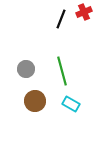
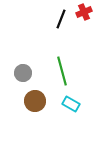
gray circle: moved 3 px left, 4 px down
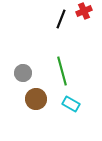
red cross: moved 1 px up
brown circle: moved 1 px right, 2 px up
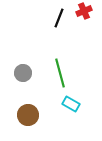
black line: moved 2 px left, 1 px up
green line: moved 2 px left, 2 px down
brown circle: moved 8 px left, 16 px down
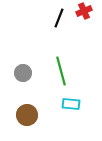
green line: moved 1 px right, 2 px up
cyan rectangle: rotated 24 degrees counterclockwise
brown circle: moved 1 px left
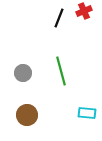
cyan rectangle: moved 16 px right, 9 px down
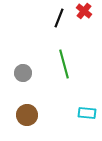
red cross: rotated 28 degrees counterclockwise
green line: moved 3 px right, 7 px up
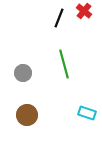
cyan rectangle: rotated 12 degrees clockwise
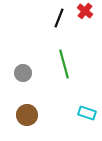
red cross: moved 1 px right
